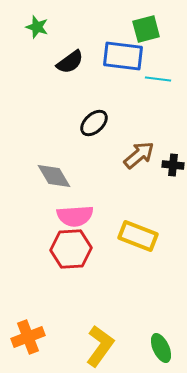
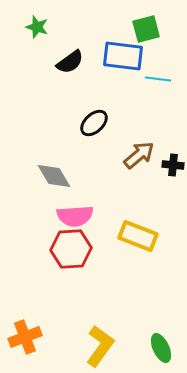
orange cross: moved 3 px left
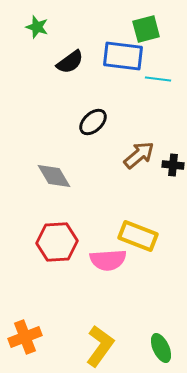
black ellipse: moved 1 px left, 1 px up
pink semicircle: moved 33 px right, 44 px down
red hexagon: moved 14 px left, 7 px up
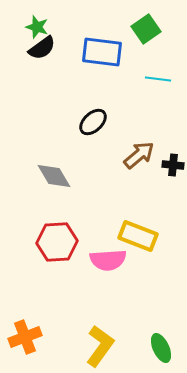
green square: rotated 20 degrees counterclockwise
blue rectangle: moved 21 px left, 4 px up
black semicircle: moved 28 px left, 14 px up
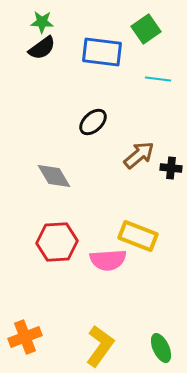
green star: moved 5 px right, 5 px up; rotated 15 degrees counterclockwise
black cross: moved 2 px left, 3 px down
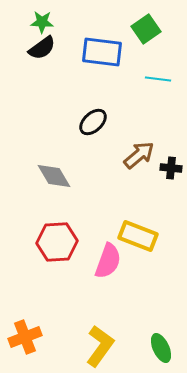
pink semicircle: moved 1 px down; rotated 66 degrees counterclockwise
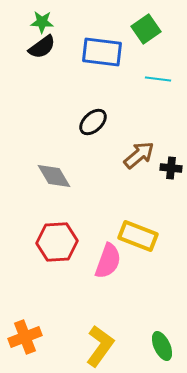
black semicircle: moved 1 px up
green ellipse: moved 1 px right, 2 px up
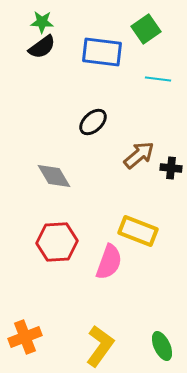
yellow rectangle: moved 5 px up
pink semicircle: moved 1 px right, 1 px down
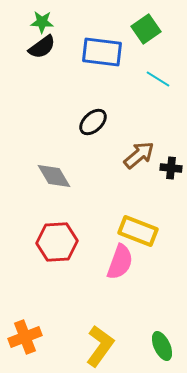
cyan line: rotated 25 degrees clockwise
pink semicircle: moved 11 px right
